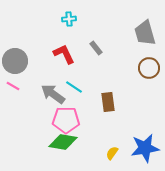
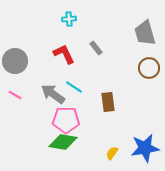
pink line: moved 2 px right, 9 px down
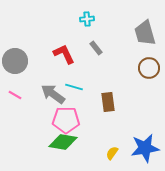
cyan cross: moved 18 px right
cyan line: rotated 18 degrees counterclockwise
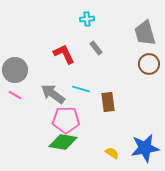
gray circle: moved 9 px down
brown circle: moved 4 px up
cyan line: moved 7 px right, 2 px down
yellow semicircle: rotated 88 degrees clockwise
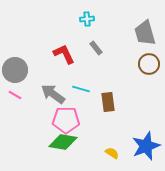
blue star: moved 1 px right, 2 px up; rotated 12 degrees counterclockwise
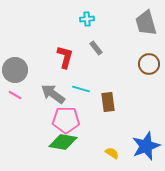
gray trapezoid: moved 1 px right, 10 px up
red L-shape: moved 1 px right, 3 px down; rotated 40 degrees clockwise
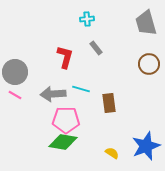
gray circle: moved 2 px down
gray arrow: rotated 40 degrees counterclockwise
brown rectangle: moved 1 px right, 1 px down
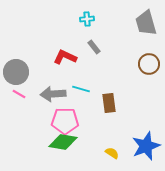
gray rectangle: moved 2 px left, 1 px up
red L-shape: rotated 80 degrees counterclockwise
gray circle: moved 1 px right
pink line: moved 4 px right, 1 px up
pink pentagon: moved 1 px left, 1 px down
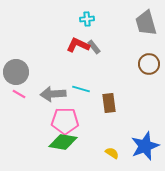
red L-shape: moved 13 px right, 12 px up
blue star: moved 1 px left
